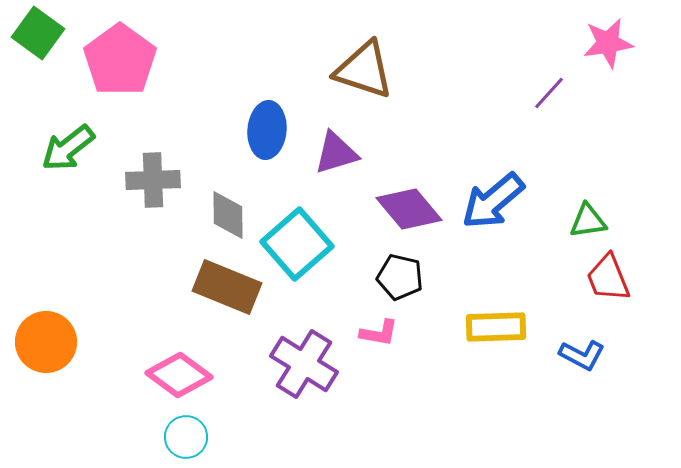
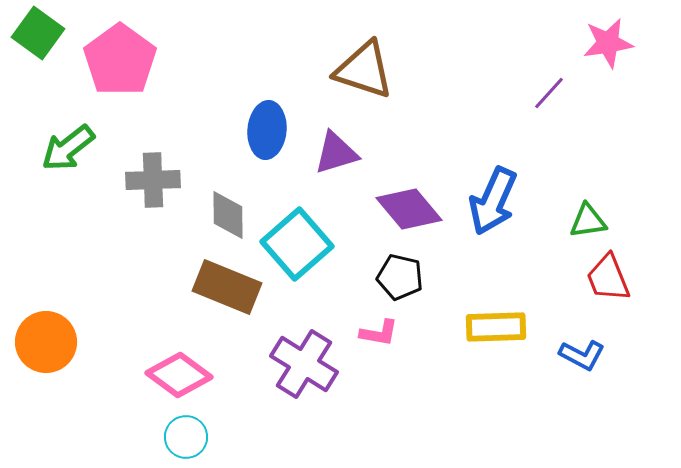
blue arrow: rotated 26 degrees counterclockwise
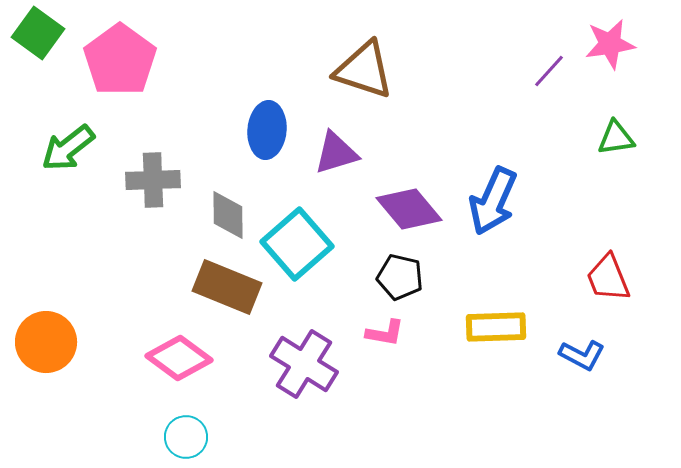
pink star: moved 2 px right, 1 px down
purple line: moved 22 px up
green triangle: moved 28 px right, 83 px up
pink L-shape: moved 6 px right
pink diamond: moved 17 px up
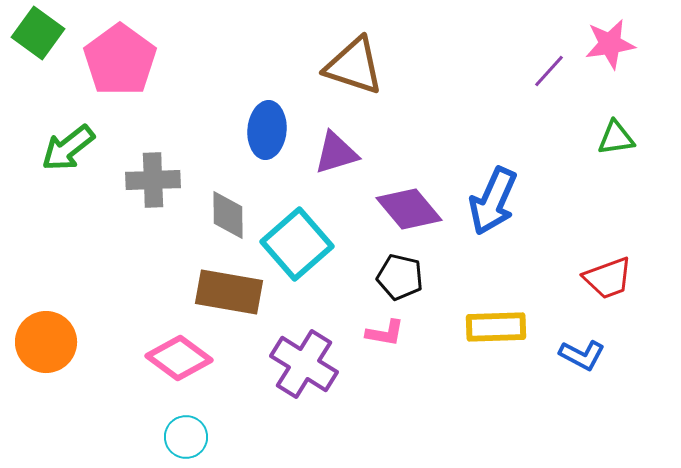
brown triangle: moved 10 px left, 4 px up
red trapezoid: rotated 88 degrees counterclockwise
brown rectangle: moved 2 px right, 5 px down; rotated 12 degrees counterclockwise
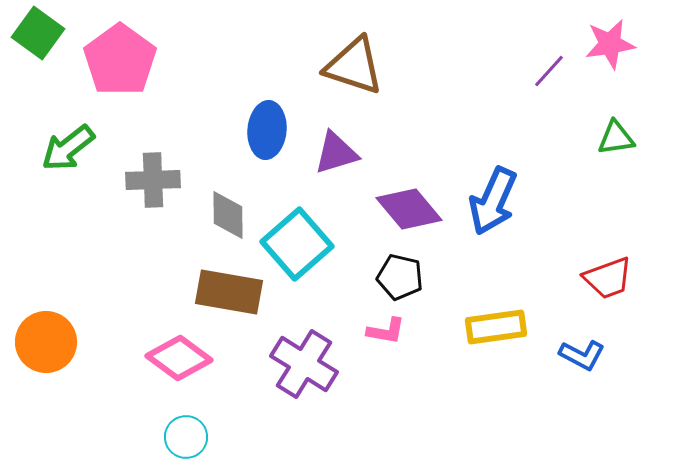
yellow rectangle: rotated 6 degrees counterclockwise
pink L-shape: moved 1 px right, 2 px up
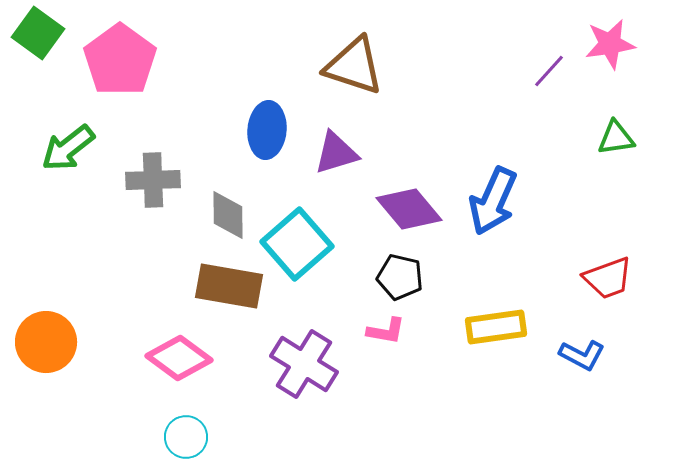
brown rectangle: moved 6 px up
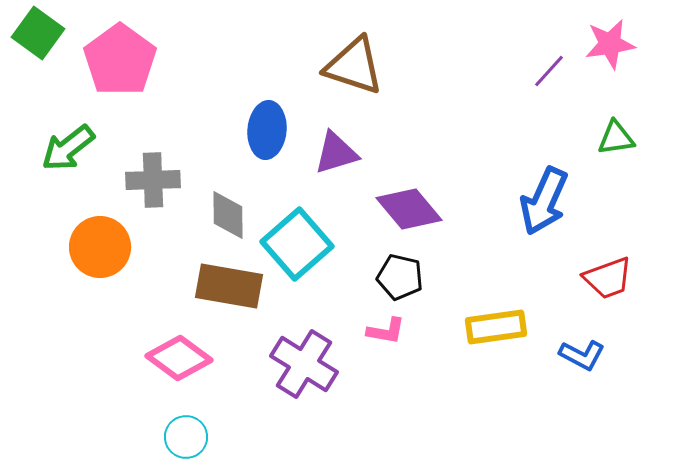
blue arrow: moved 51 px right
orange circle: moved 54 px right, 95 px up
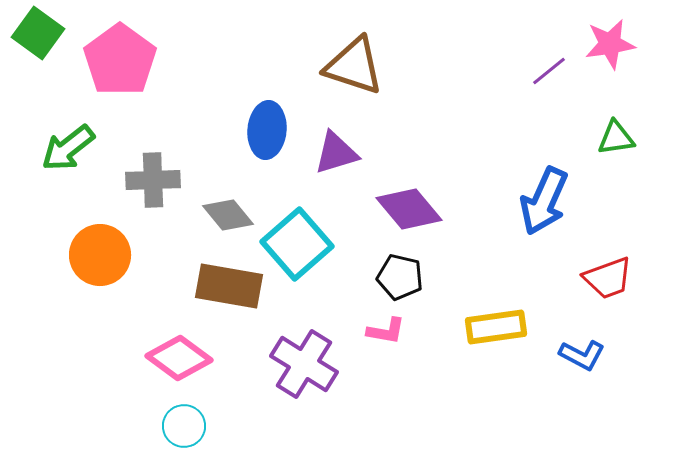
purple line: rotated 9 degrees clockwise
gray diamond: rotated 39 degrees counterclockwise
orange circle: moved 8 px down
cyan circle: moved 2 px left, 11 px up
